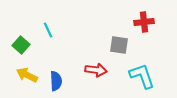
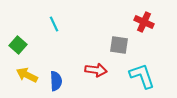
red cross: rotated 30 degrees clockwise
cyan line: moved 6 px right, 6 px up
green square: moved 3 px left
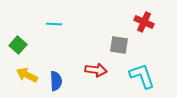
cyan line: rotated 63 degrees counterclockwise
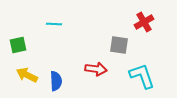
red cross: rotated 36 degrees clockwise
green square: rotated 36 degrees clockwise
red arrow: moved 1 px up
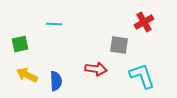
green square: moved 2 px right, 1 px up
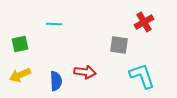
red arrow: moved 11 px left, 3 px down
yellow arrow: moved 7 px left; rotated 50 degrees counterclockwise
